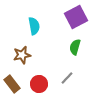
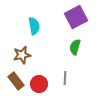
gray line: moved 2 px left; rotated 40 degrees counterclockwise
brown rectangle: moved 4 px right, 3 px up
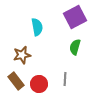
purple square: moved 1 px left
cyan semicircle: moved 3 px right, 1 px down
gray line: moved 1 px down
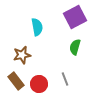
gray line: rotated 24 degrees counterclockwise
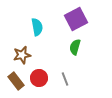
purple square: moved 1 px right, 2 px down
red circle: moved 6 px up
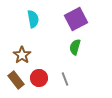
cyan semicircle: moved 4 px left, 8 px up
brown star: rotated 24 degrees counterclockwise
brown rectangle: moved 1 px up
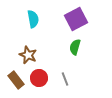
brown star: moved 6 px right; rotated 12 degrees counterclockwise
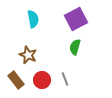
red circle: moved 3 px right, 2 px down
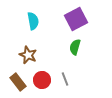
cyan semicircle: moved 2 px down
brown rectangle: moved 2 px right, 2 px down
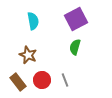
gray line: moved 1 px down
